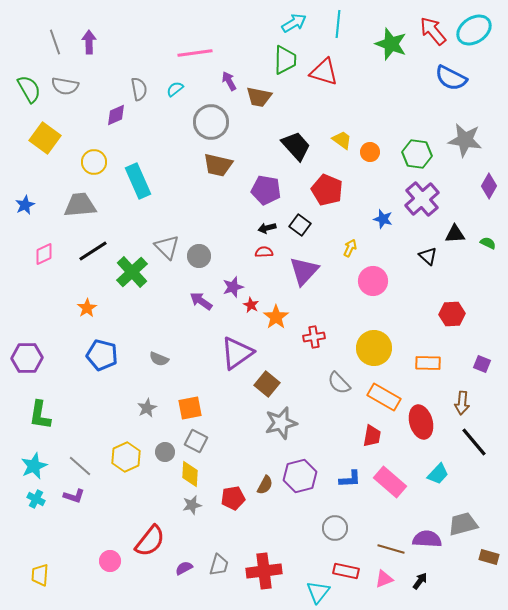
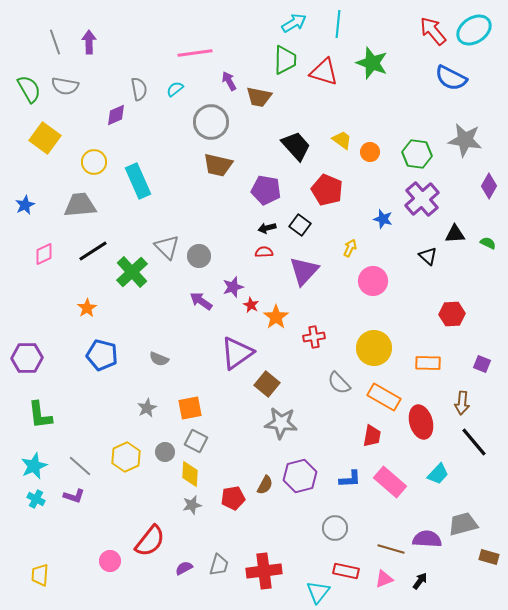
green star at (391, 44): moved 19 px left, 19 px down
green L-shape at (40, 415): rotated 16 degrees counterclockwise
gray star at (281, 423): rotated 20 degrees clockwise
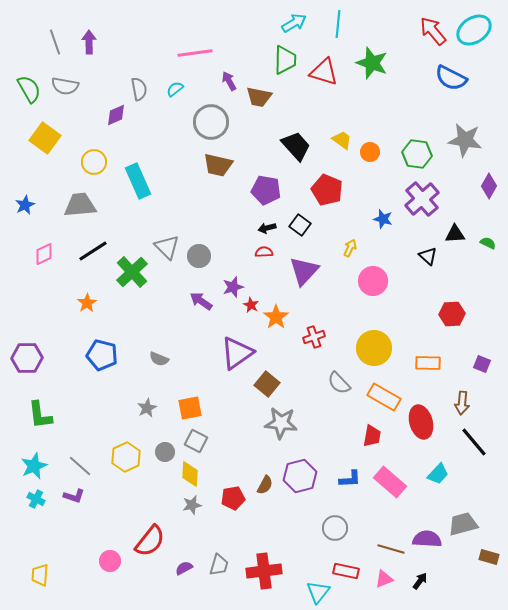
orange star at (87, 308): moved 5 px up
red cross at (314, 337): rotated 10 degrees counterclockwise
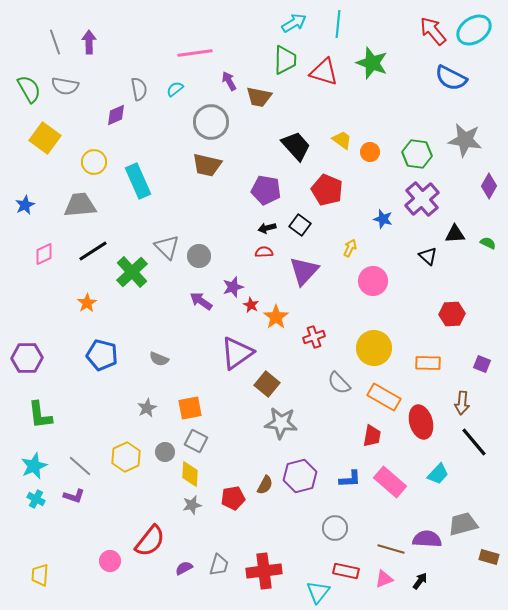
brown trapezoid at (218, 165): moved 11 px left
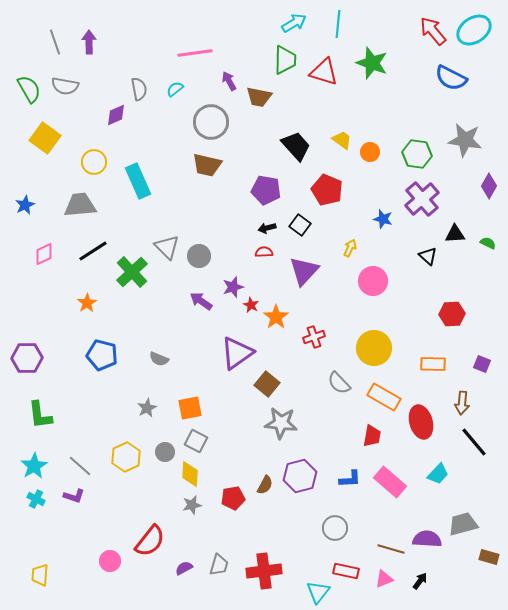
orange rectangle at (428, 363): moved 5 px right, 1 px down
cyan star at (34, 466): rotated 8 degrees counterclockwise
